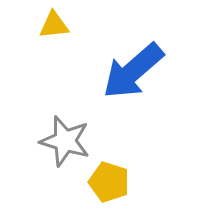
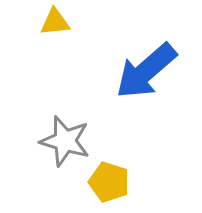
yellow triangle: moved 1 px right, 3 px up
blue arrow: moved 13 px right
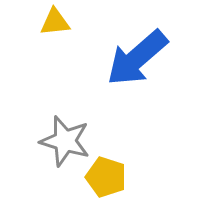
blue arrow: moved 9 px left, 13 px up
yellow pentagon: moved 3 px left, 5 px up
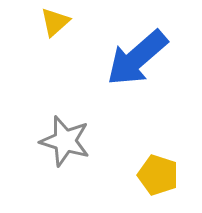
yellow triangle: rotated 36 degrees counterclockwise
yellow pentagon: moved 52 px right, 2 px up
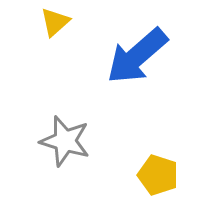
blue arrow: moved 2 px up
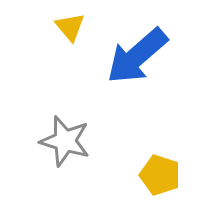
yellow triangle: moved 15 px right, 5 px down; rotated 28 degrees counterclockwise
yellow pentagon: moved 2 px right
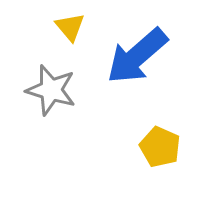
gray star: moved 14 px left, 51 px up
yellow pentagon: moved 28 px up; rotated 6 degrees clockwise
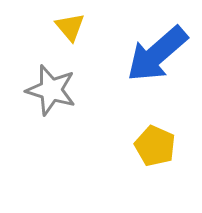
blue arrow: moved 20 px right, 2 px up
yellow pentagon: moved 5 px left, 1 px up
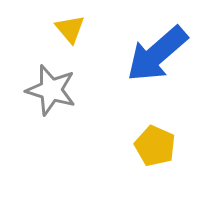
yellow triangle: moved 2 px down
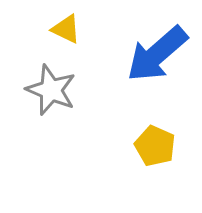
yellow triangle: moved 4 px left; rotated 24 degrees counterclockwise
gray star: rotated 6 degrees clockwise
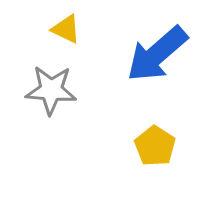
gray star: rotated 18 degrees counterclockwise
yellow pentagon: rotated 9 degrees clockwise
